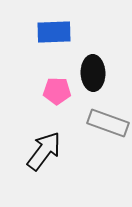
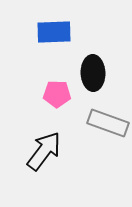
pink pentagon: moved 3 px down
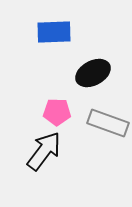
black ellipse: rotated 64 degrees clockwise
pink pentagon: moved 18 px down
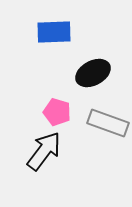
pink pentagon: rotated 16 degrees clockwise
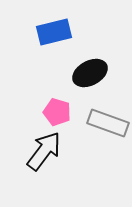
blue rectangle: rotated 12 degrees counterclockwise
black ellipse: moved 3 px left
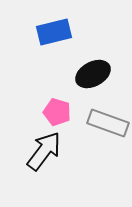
black ellipse: moved 3 px right, 1 px down
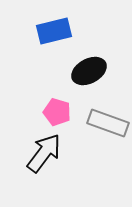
blue rectangle: moved 1 px up
black ellipse: moved 4 px left, 3 px up
black arrow: moved 2 px down
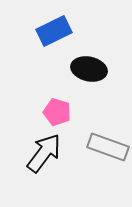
blue rectangle: rotated 12 degrees counterclockwise
black ellipse: moved 2 px up; rotated 40 degrees clockwise
gray rectangle: moved 24 px down
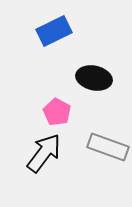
black ellipse: moved 5 px right, 9 px down
pink pentagon: rotated 12 degrees clockwise
